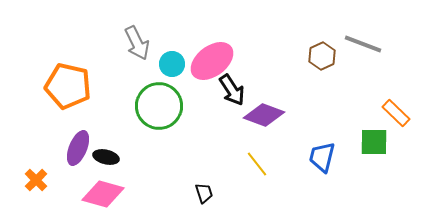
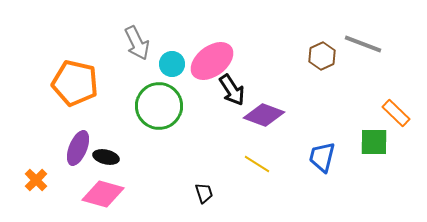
orange pentagon: moved 7 px right, 3 px up
yellow line: rotated 20 degrees counterclockwise
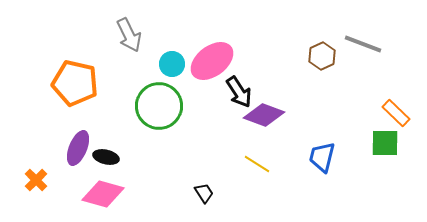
gray arrow: moved 8 px left, 8 px up
black arrow: moved 7 px right, 2 px down
green square: moved 11 px right, 1 px down
black trapezoid: rotated 15 degrees counterclockwise
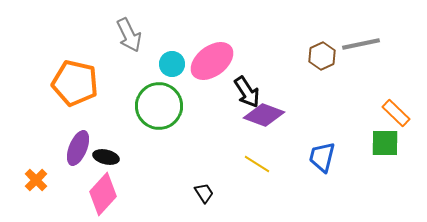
gray line: moved 2 px left; rotated 33 degrees counterclockwise
black arrow: moved 8 px right
pink diamond: rotated 63 degrees counterclockwise
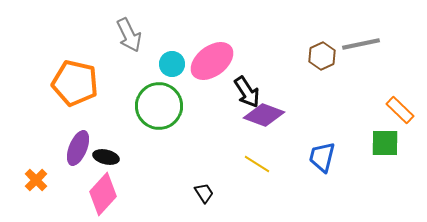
orange rectangle: moved 4 px right, 3 px up
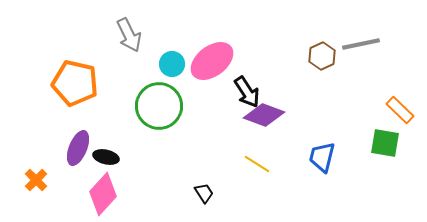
green square: rotated 8 degrees clockwise
